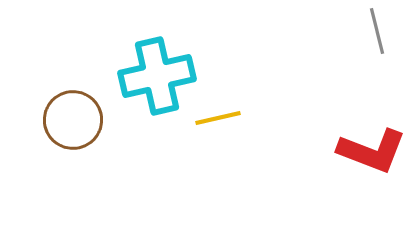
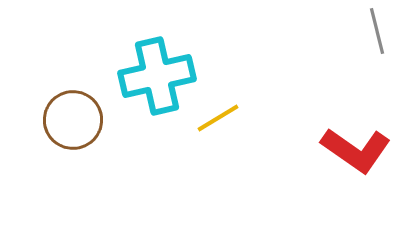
yellow line: rotated 18 degrees counterclockwise
red L-shape: moved 16 px left, 1 px up; rotated 14 degrees clockwise
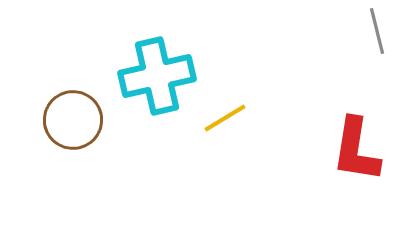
yellow line: moved 7 px right
red L-shape: rotated 64 degrees clockwise
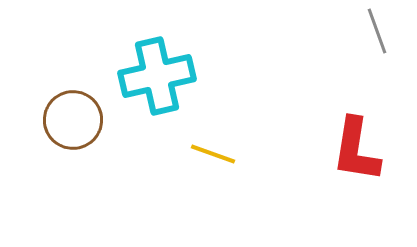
gray line: rotated 6 degrees counterclockwise
yellow line: moved 12 px left, 36 px down; rotated 51 degrees clockwise
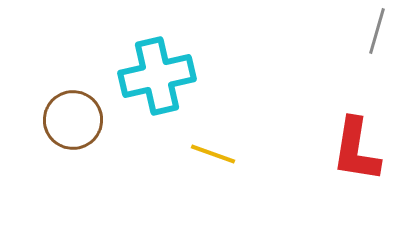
gray line: rotated 36 degrees clockwise
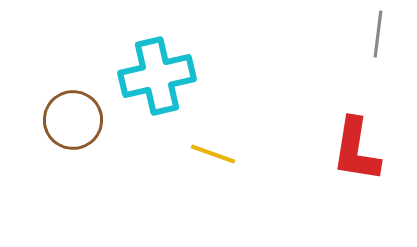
gray line: moved 1 px right, 3 px down; rotated 9 degrees counterclockwise
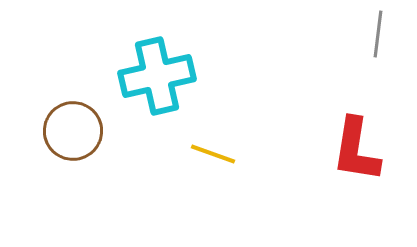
brown circle: moved 11 px down
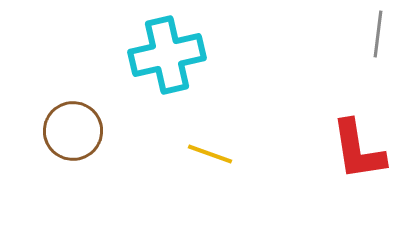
cyan cross: moved 10 px right, 21 px up
red L-shape: moved 2 px right; rotated 18 degrees counterclockwise
yellow line: moved 3 px left
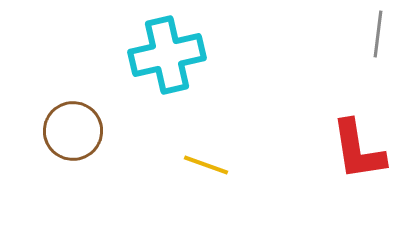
yellow line: moved 4 px left, 11 px down
